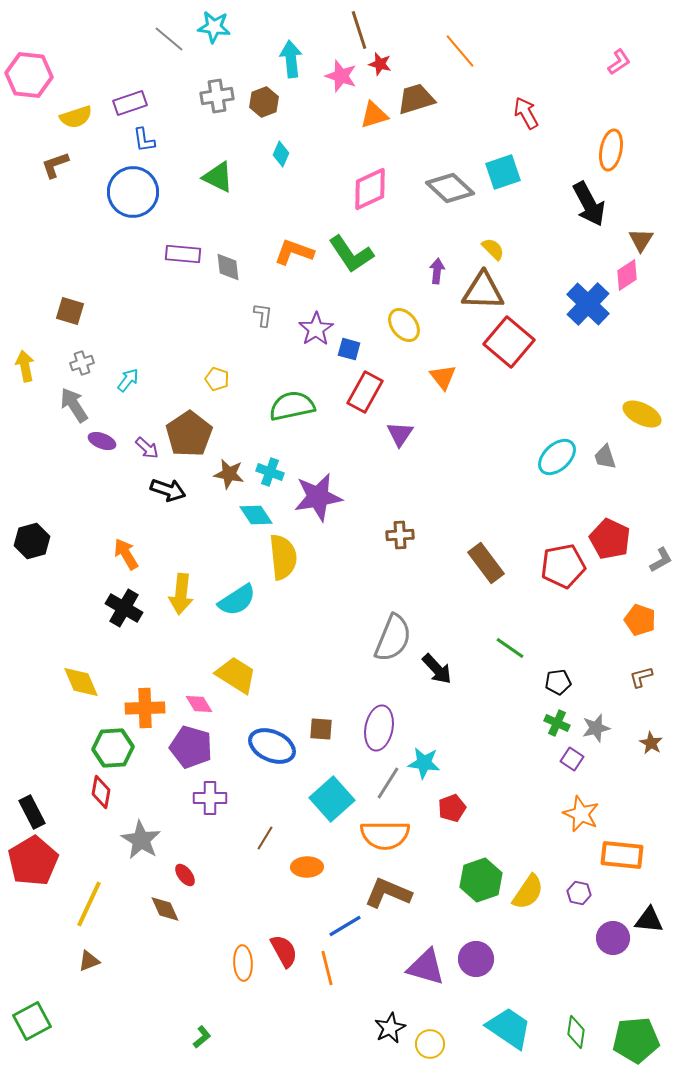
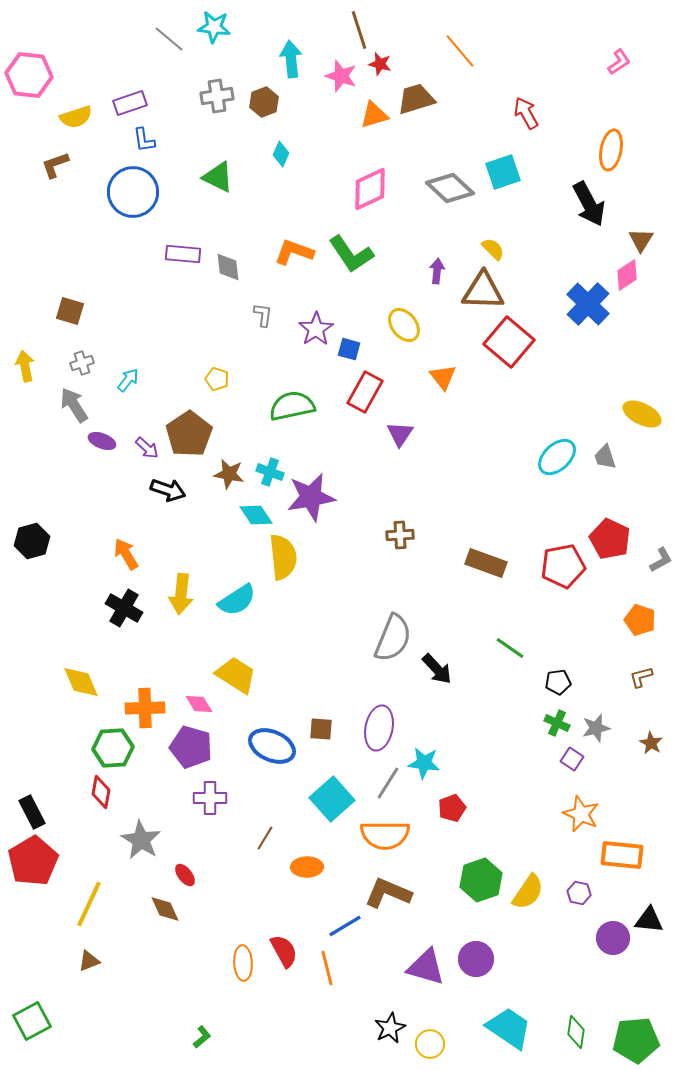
purple star at (318, 497): moved 7 px left
brown rectangle at (486, 563): rotated 33 degrees counterclockwise
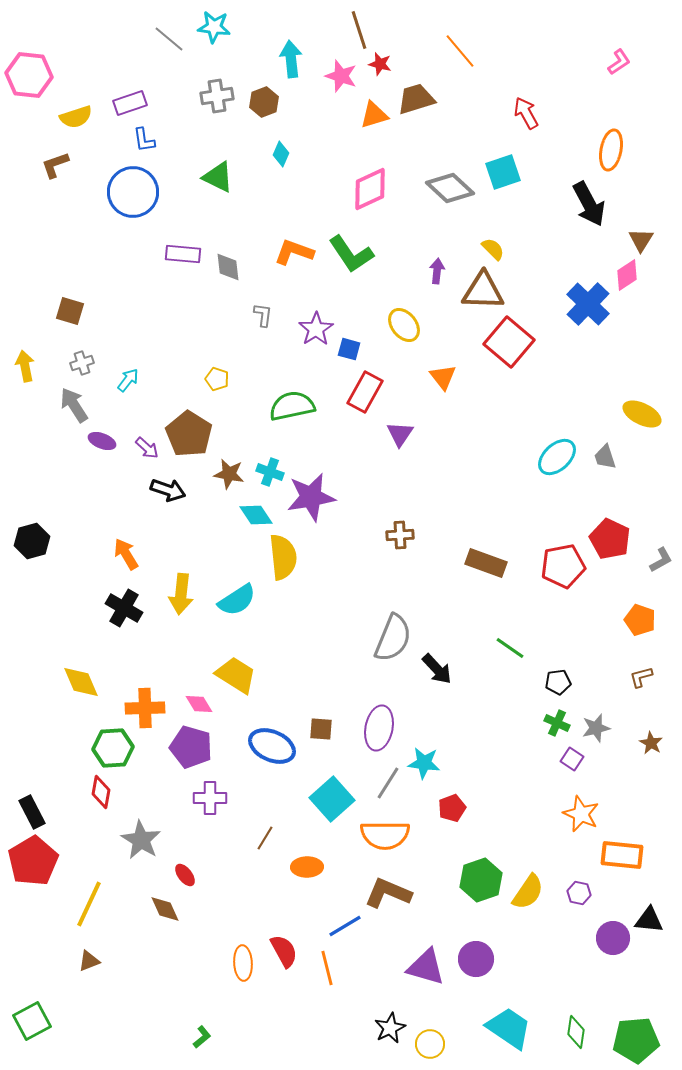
brown pentagon at (189, 434): rotated 6 degrees counterclockwise
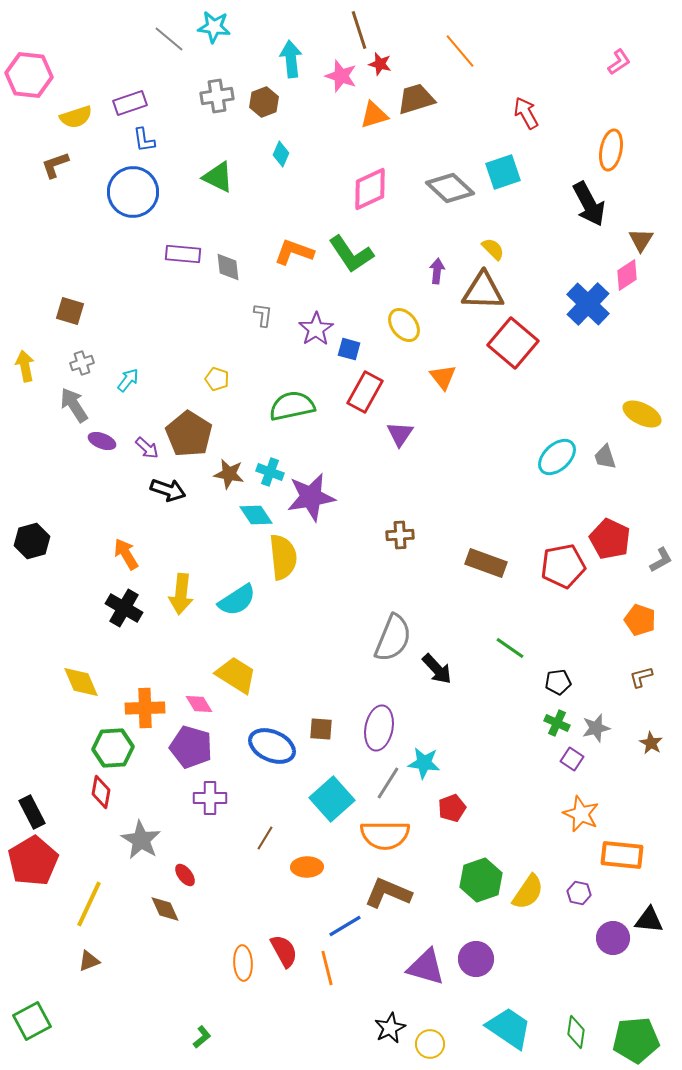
red square at (509, 342): moved 4 px right, 1 px down
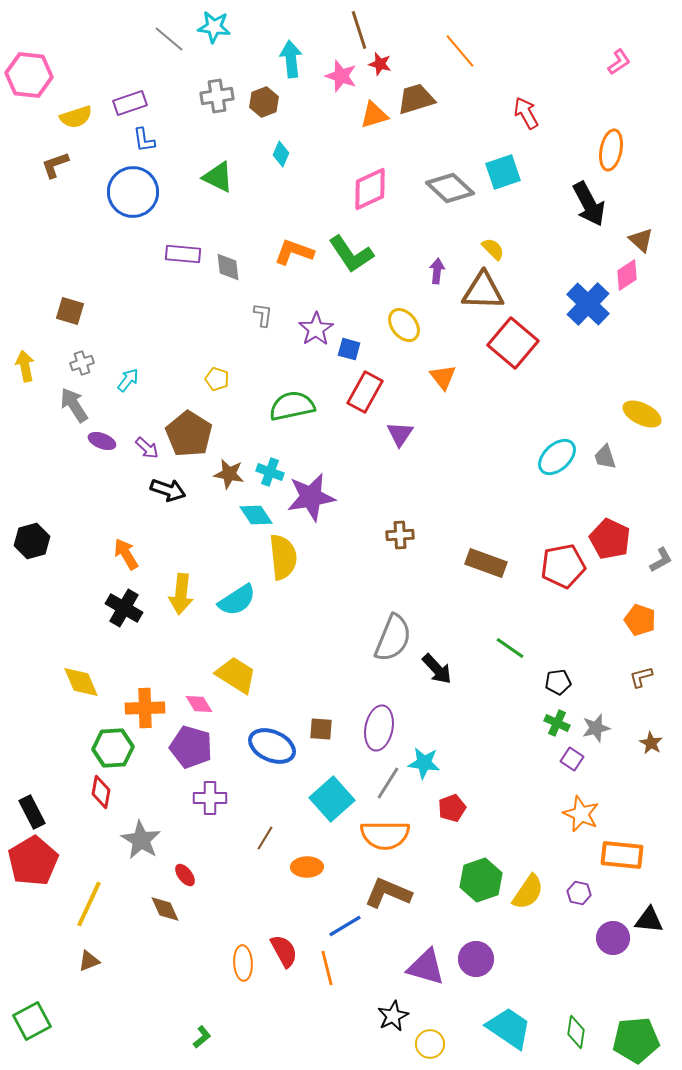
brown triangle at (641, 240): rotated 20 degrees counterclockwise
black star at (390, 1028): moved 3 px right, 12 px up
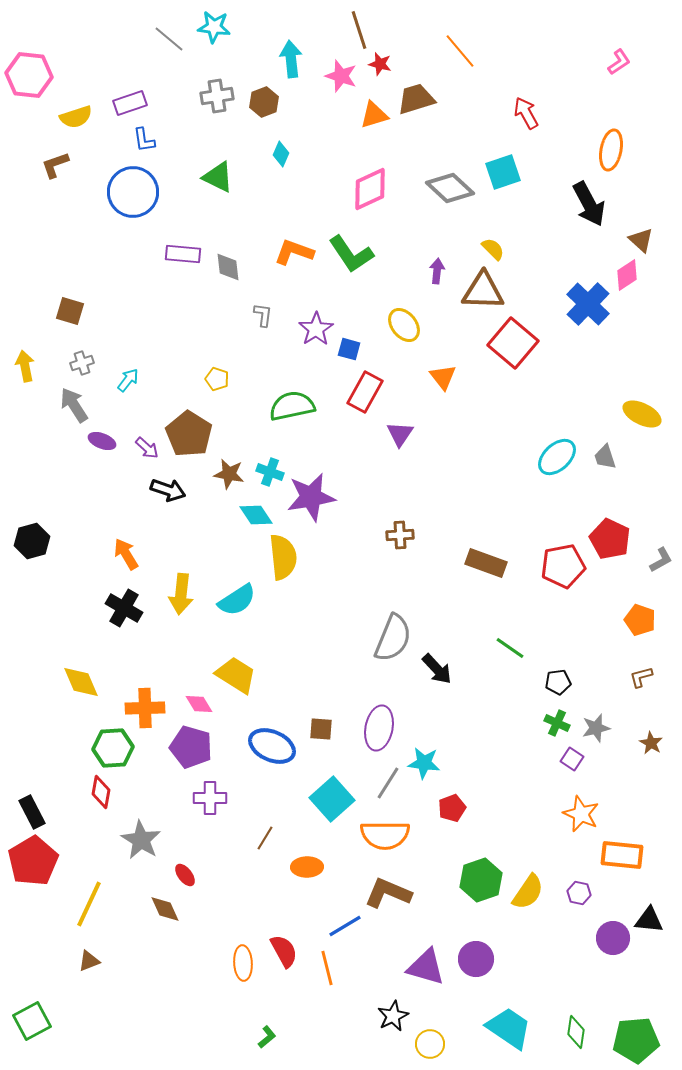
green L-shape at (202, 1037): moved 65 px right
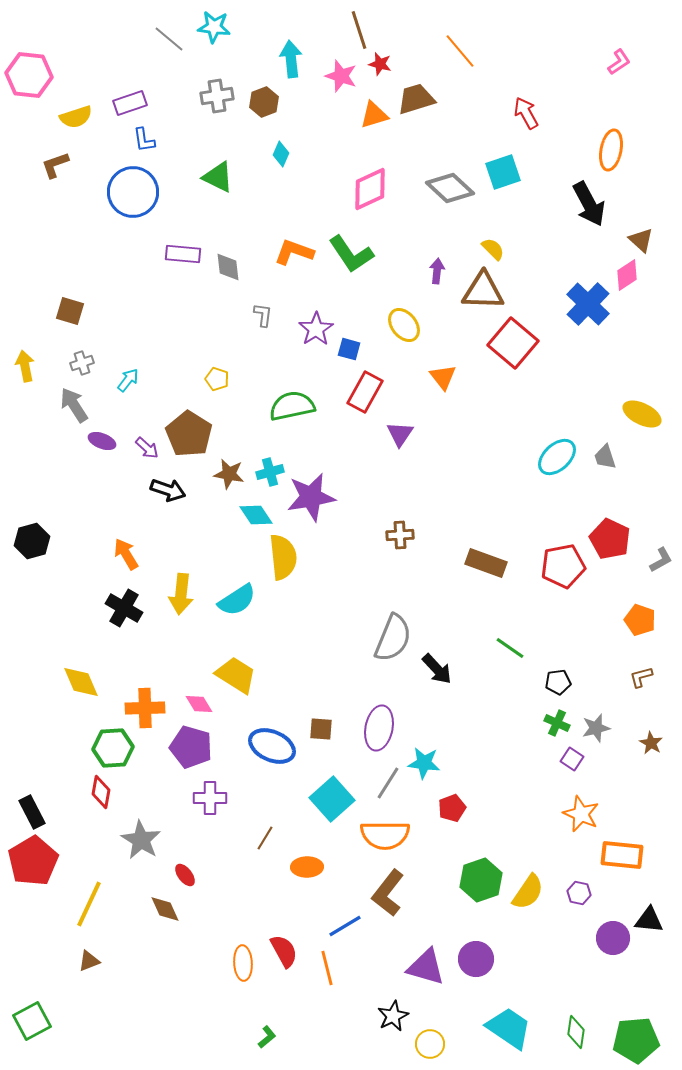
cyan cross at (270, 472): rotated 36 degrees counterclockwise
brown L-shape at (388, 893): rotated 75 degrees counterclockwise
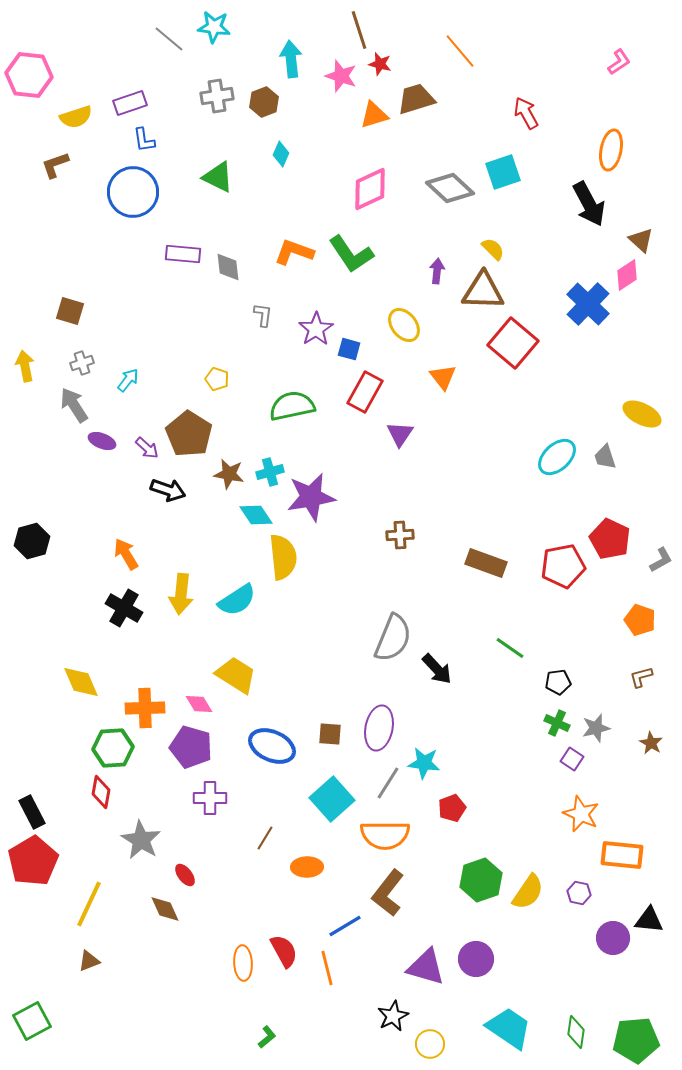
brown square at (321, 729): moved 9 px right, 5 px down
